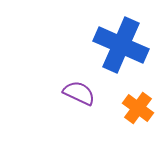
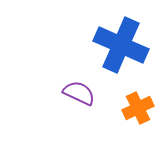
orange cross: rotated 28 degrees clockwise
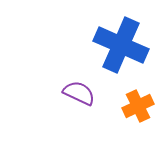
orange cross: moved 2 px up
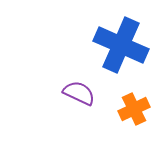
orange cross: moved 4 px left, 3 px down
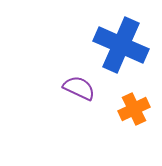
purple semicircle: moved 5 px up
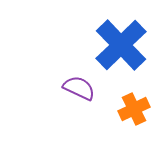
blue cross: rotated 22 degrees clockwise
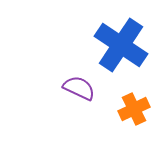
blue cross: rotated 12 degrees counterclockwise
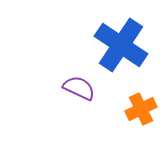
orange cross: moved 7 px right
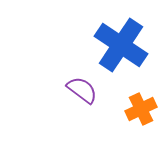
purple semicircle: moved 3 px right, 2 px down; rotated 12 degrees clockwise
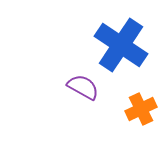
purple semicircle: moved 1 px right, 3 px up; rotated 8 degrees counterclockwise
